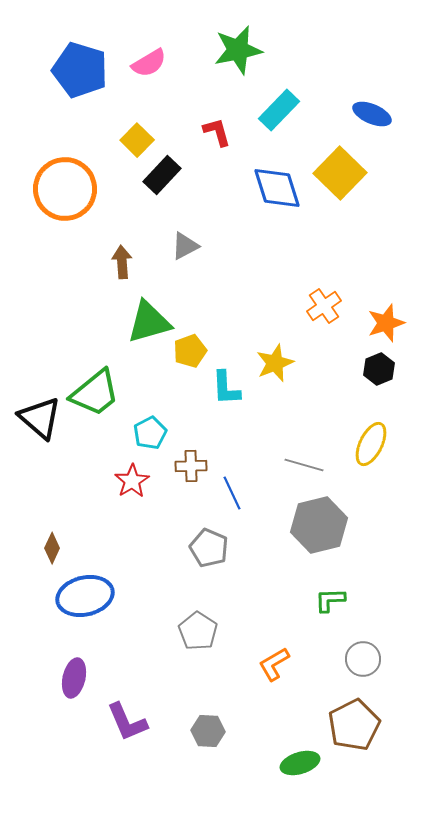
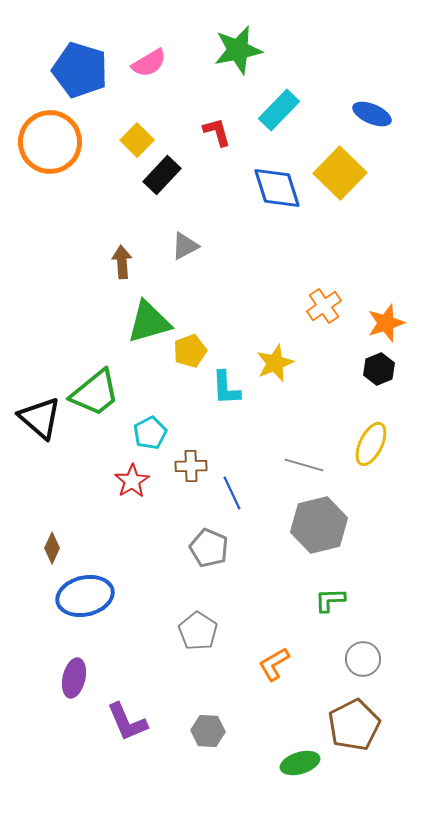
orange circle at (65, 189): moved 15 px left, 47 px up
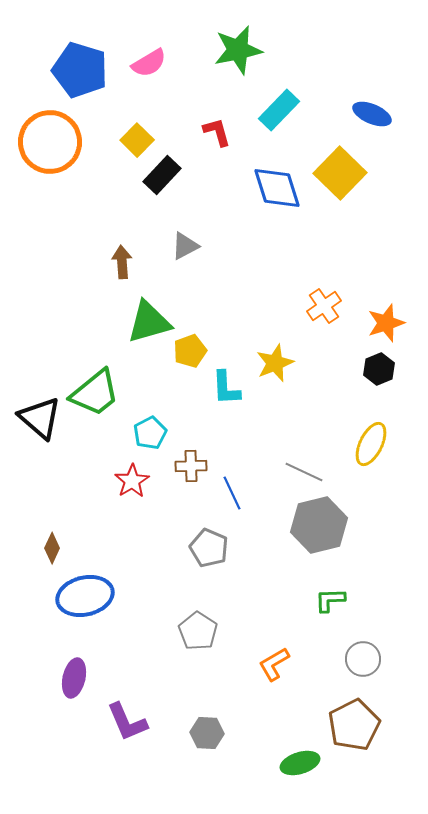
gray line at (304, 465): moved 7 px down; rotated 9 degrees clockwise
gray hexagon at (208, 731): moved 1 px left, 2 px down
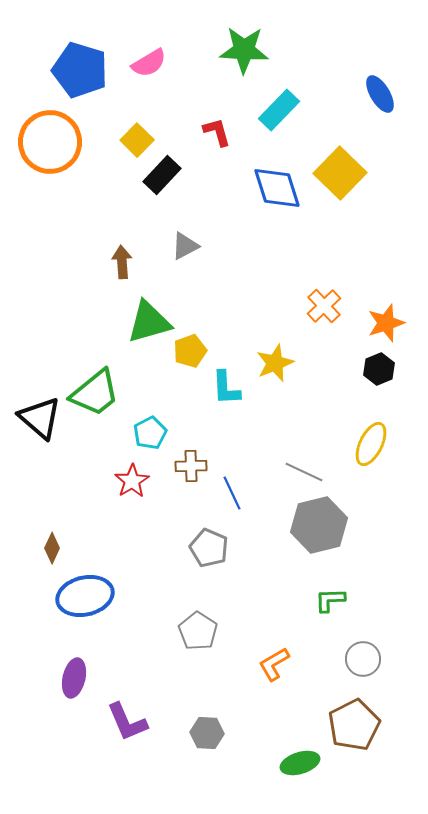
green star at (238, 50): moved 6 px right; rotated 15 degrees clockwise
blue ellipse at (372, 114): moved 8 px right, 20 px up; rotated 36 degrees clockwise
orange cross at (324, 306): rotated 8 degrees counterclockwise
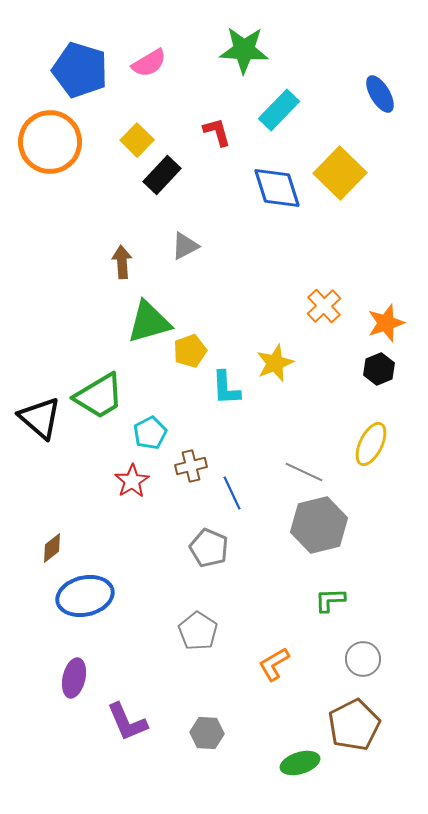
green trapezoid at (95, 393): moved 4 px right, 3 px down; rotated 8 degrees clockwise
brown cross at (191, 466): rotated 12 degrees counterclockwise
brown diamond at (52, 548): rotated 28 degrees clockwise
